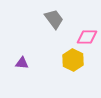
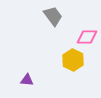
gray trapezoid: moved 1 px left, 3 px up
purple triangle: moved 5 px right, 17 px down
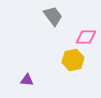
pink diamond: moved 1 px left
yellow hexagon: rotated 20 degrees clockwise
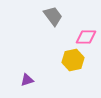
purple triangle: rotated 24 degrees counterclockwise
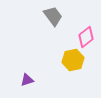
pink diamond: rotated 40 degrees counterclockwise
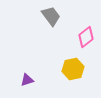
gray trapezoid: moved 2 px left
yellow hexagon: moved 9 px down
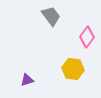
pink diamond: moved 1 px right; rotated 15 degrees counterclockwise
yellow hexagon: rotated 20 degrees clockwise
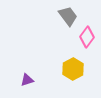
gray trapezoid: moved 17 px right
yellow hexagon: rotated 25 degrees clockwise
